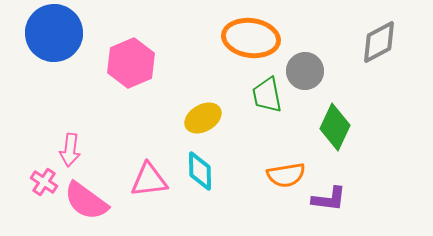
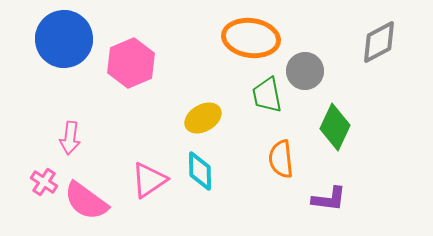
blue circle: moved 10 px right, 6 px down
pink arrow: moved 12 px up
orange semicircle: moved 5 px left, 16 px up; rotated 93 degrees clockwise
pink triangle: rotated 27 degrees counterclockwise
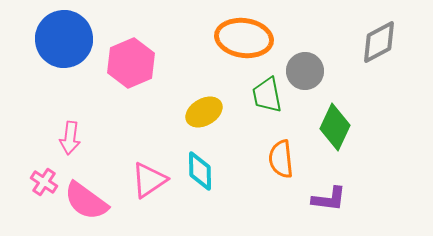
orange ellipse: moved 7 px left
yellow ellipse: moved 1 px right, 6 px up
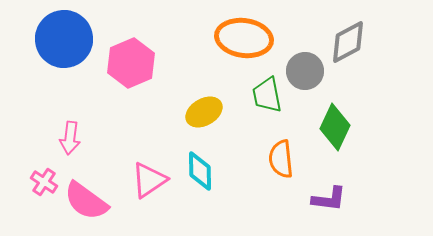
gray diamond: moved 31 px left
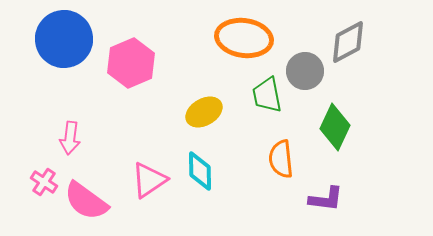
purple L-shape: moved 3 px left
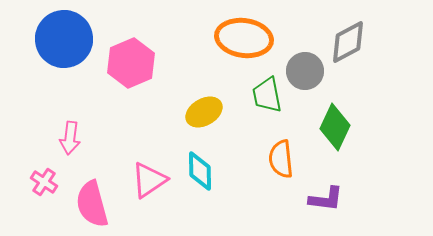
pink semicircle: moved 6 px right, 3 px down; rotated 39 degrees clockwise
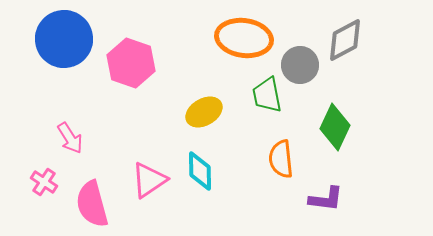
gray diamond: moved 3 px left, 2 px up
pink hexagon: rotated 18 degrees counterclockwise
gray circle: moved 5 px left, 6 px up
pink arrow: rotated 40 degrees counterclockwise
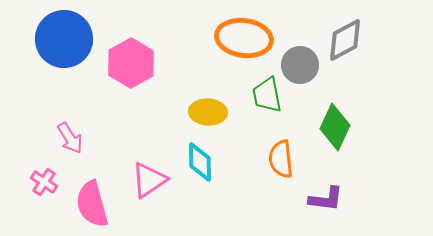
pink hexagon: rotated 12 degrees clockwise
yellow ellipse: moved 4 px right; rotated 33 degrees clockwise
cyan diamond: moved 9 px up
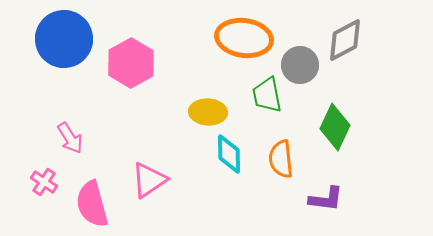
cyan diamond: moved 29 px right, 8 px up
